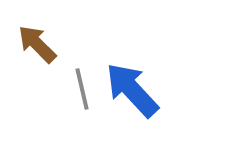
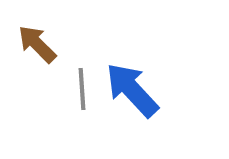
gray line: rotated 9 degrees clockwise
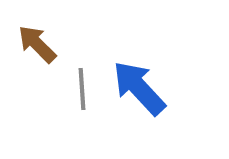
blue arrow: moved 7 px right, 2 px up
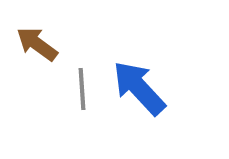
brown arrow: rotated 9 degrees counterclockwise
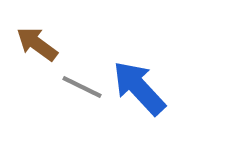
gray line: moved 2 px up; rotated 60 degrees counterclockwise
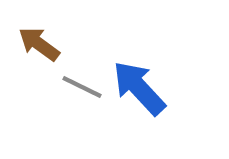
brown arrow: moved 2 px right
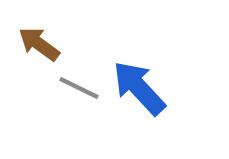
gray line: moved 3 px left, 1 px down
